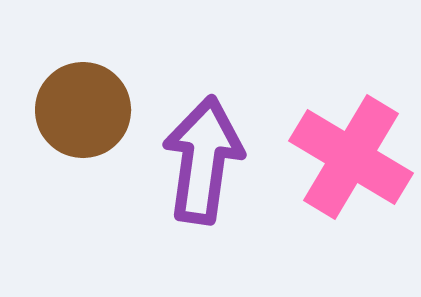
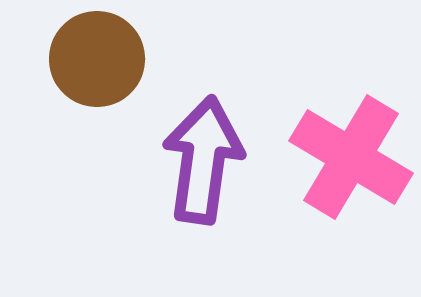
brown circle: moved 14 px right, 51 px up
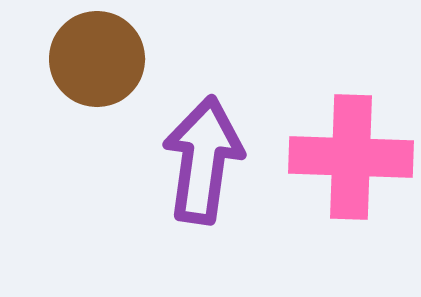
pink cross: rotated 29 degrees counterclockwise
